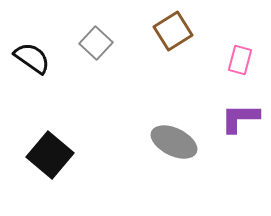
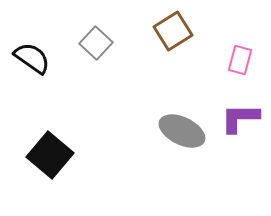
gray ellipse: moved 8 px right, 11 px up
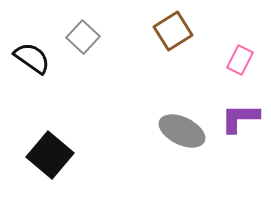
gray square: moved 13 px left, 6 px up
pink rectangle: rotated 12 degrees clockwise
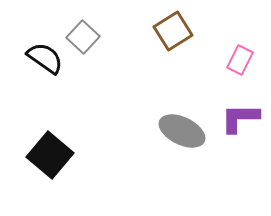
black semicircle: moved 13 px right
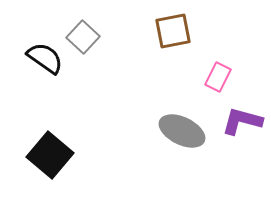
brown square: rotated 21 degrees clockwise
pink rectangle: moved 22 px left, 17 px down
purple L-shape: moved 2 px right, 3 px down; rotated 15 degrees clockwise
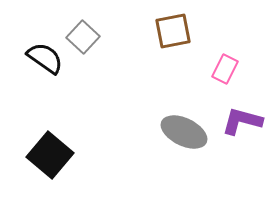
pink rectangle: moved 7 px right, 8 px up
gray ellipse: moved 2 px right, 1 px down
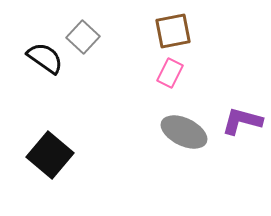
pink rectangle: moved 55 px left, 4 px down
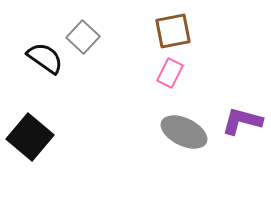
black square: moved 20 px left, 18 px up
